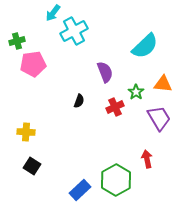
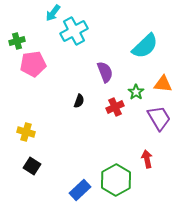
yellow cross: rotated 12 degrees clockwise
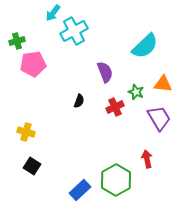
green star: rotated 14 degrees counterclockwise
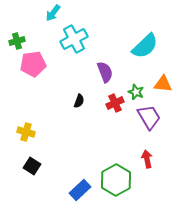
cyan cross: moved 8 px down
red cross: moved 4 px up
purple trapezoid: moved 10 px left, 1 px up
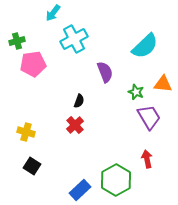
red cross: moved 40 px left, 22 px down; rotated 18 degrees counterclockwise
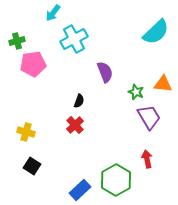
cyan semicircle: moved 11 px right, 14 px up
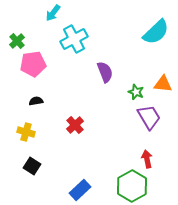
green cross: rotated 28 degrees counterclockwise
black semicircle: moved 43 px left; rotated 120 degrees counterclockwise
green hexagon: moved 16 px right, 6 px down
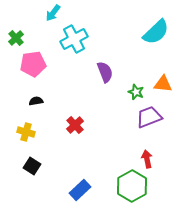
green cross: moved 1 px left, 3 px up
purple trapezoid: rotated 80 degrees counterclockwise
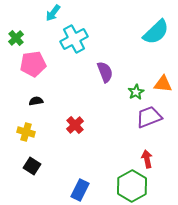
green star: rotated 21 degrees clockwise
blue rectangle: rotated 20 degrees counterclockwise
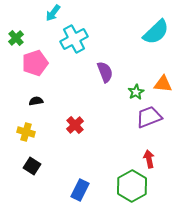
pink pentagon: moved 2 px right, 1 px up; rotated 10 degrees counterclockwise
red arrow: moved 2 px right
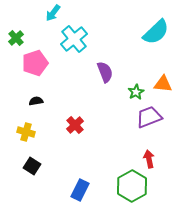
cyan cross: rotated 12 degrees counterclockwise
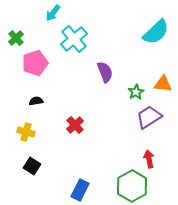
purple trapezoid: rotated 12 degrees counterclockwise
